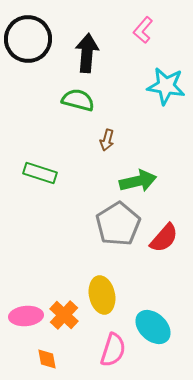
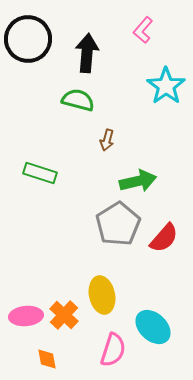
cyan star: rotated 27 degrees clockwise
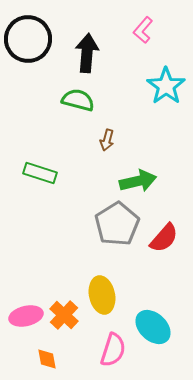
gray pentagon: moved 1 px left
pink ellipse: rotated 8 degrees counterclockwise
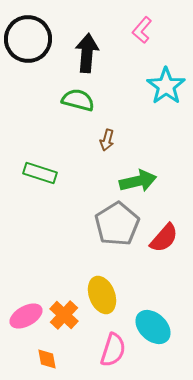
pink L-shape: moved 1 px left
yellow ellipse: rotated 9 degrees counterclockwise
pink ellipse: rotated 16 degrees counterclockwise
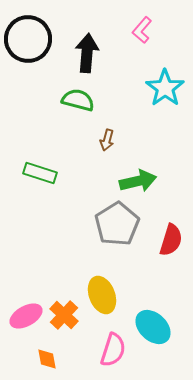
cyan star: moved 1 px left, 2 px down
red semicircle: moved 7 px right, 2 px down; rotated 24 degrees counterclockwise
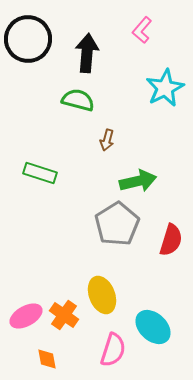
cyan star: rotated 9 degrees clockwise
orange cross: rotated 8 degrees counterclockwise
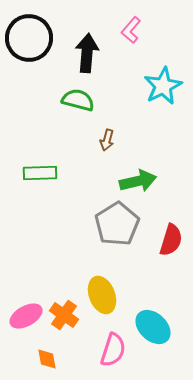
pink L-shape: moved 11 px left
black circle: moved 1 px right, 1 px up
cyan star: moved 2 px left, 2 px up
green rectangle: rotated 20 degrees counterclockwise
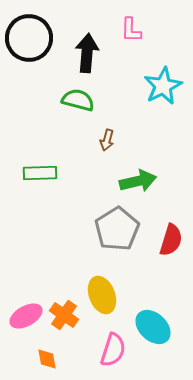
pink L-shape: rotated 40 degrees counterclockwise
gray pentagon: moved 5 px down
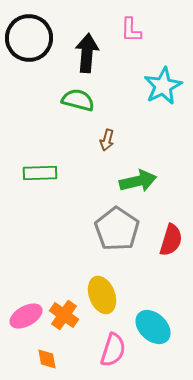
gray pentagon: rotated 6 degrees counterclockwise
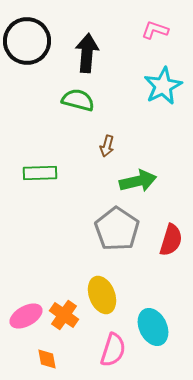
pink L-shape: moved 24 px right; rotated 108 degrees clockwise
black circle: moved 2 px left, 3 px down
brown arrow: moved 6 px down
cyan ellipse: rotated 21 degrees clockwise
